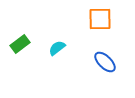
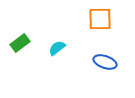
green rectangle: moved 1 px up
blue ellipse: rotated 25 degrees counterclockwise
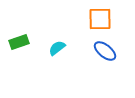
green rectangle: moved 1 px left, 1 px up; rotated 18 degrees clockwise
blue ellipse: moved 11 px up; rotated 20 degrees clockwise
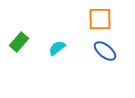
green rectangle: rotated 30 degrees counterclockwise
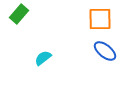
green rectangle: moved 28 px up
cyan semicircle: moved 14 px left, 10 px down
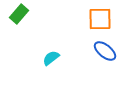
cyan semicircle: moved 8 px right
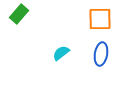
blue ellipse: moved 4 px left, 3 px down; rotated 60 degrees clockwise
cyan semicircle: moved 10 px right, 5 px up
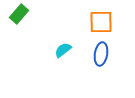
orange square: moved 1 px right, 3 px down
cyan semicircle: moved 2 px right, 3 px up
